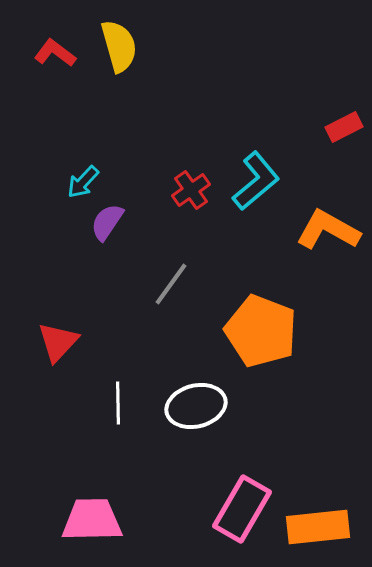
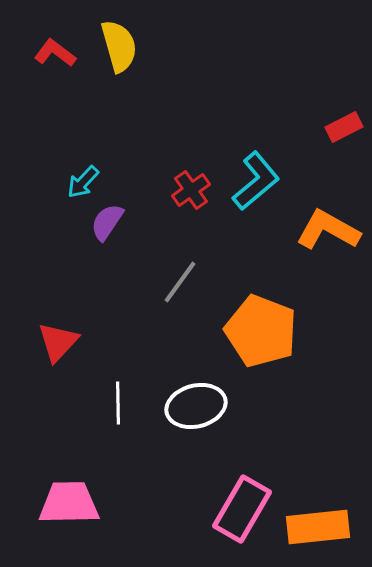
gray line: moved 9 px right, 2 px up
pink trapezoid: moved 23 px left, 17 px up
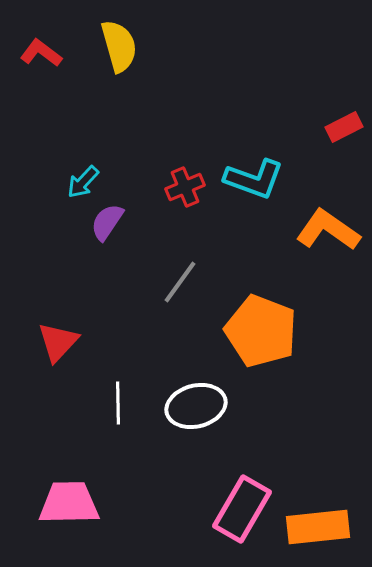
red L-shape: moved 14 px left
cyan L-shape: moved 2 px left, 2 px up; rotated 60 degrees clockwise
red cross: moved 6 px left, 3 px up; rotated 12 degrees clockwise
orange L-shape: rotated 6 degrees clockwise
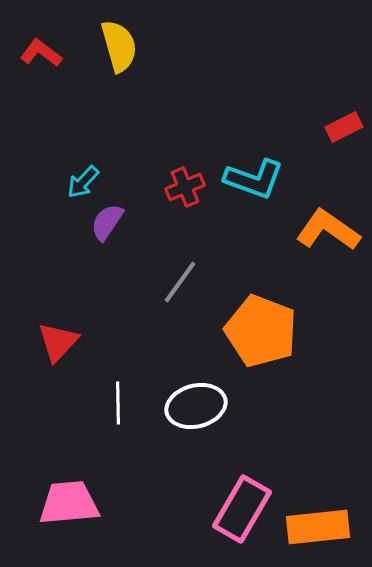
pink trapezoid: rotated 4 degrees counterclockwise
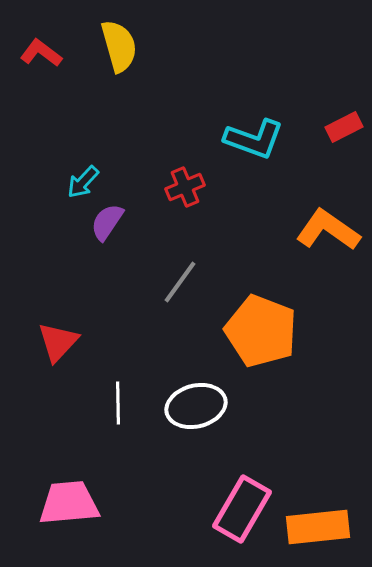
cyan L-shape: moved 40 px up
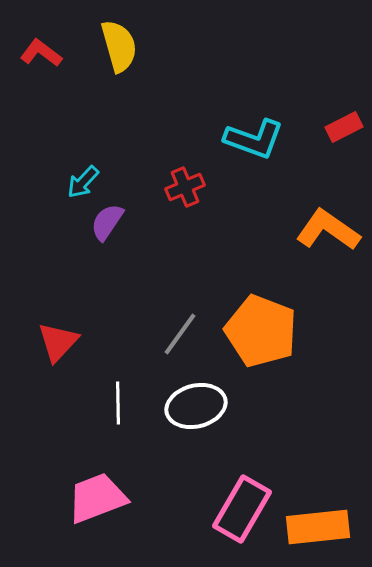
gray line: moved 52 px down
pink trapezoid: moved 28 px right, 5 px up; rotated 16 degrees counterclockwise
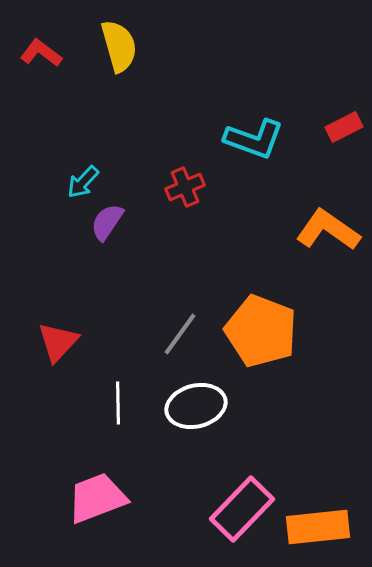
pink rectangle: rotated 14 degrees clockwise
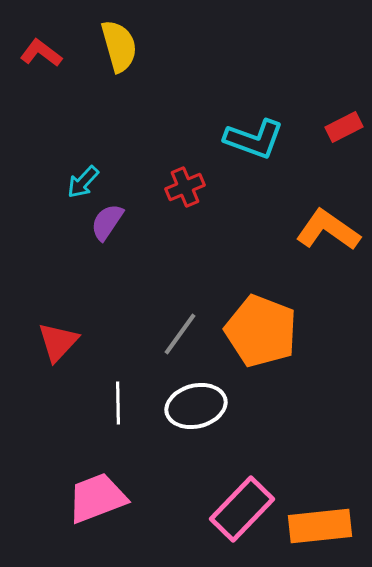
orange rectangle: moved 2 px right, 1 px up
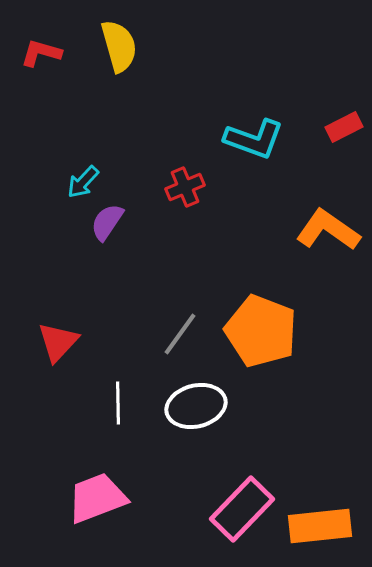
red L-shape: rotated 21 degrees counterclockwise
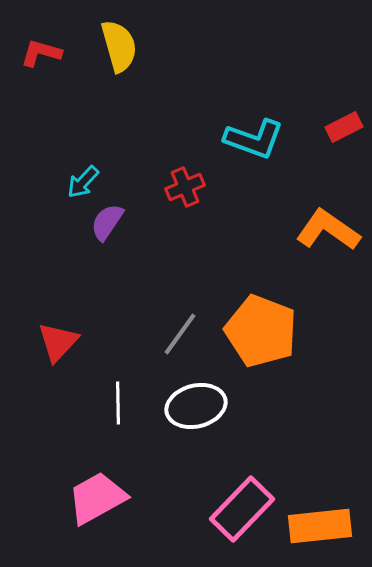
pink trapezoid: rotated 8 degrees counterclockwise
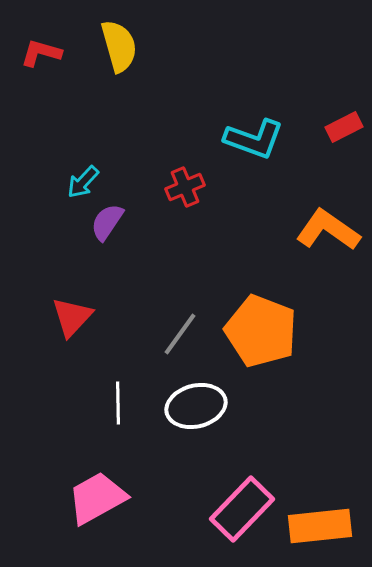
red triangle: moved 14 px right, 25 px up
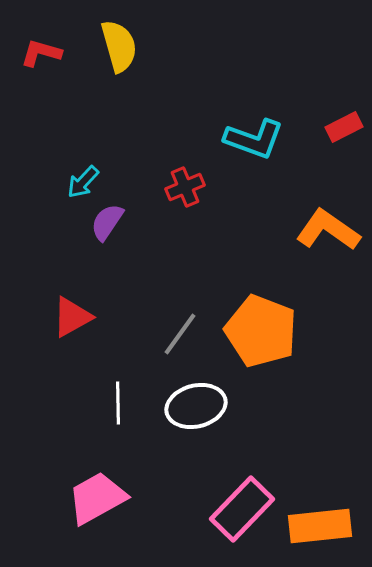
red triangle: rotated 18 degrees clockwise
